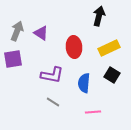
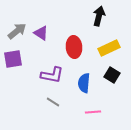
gray arrow: rotated 30 degrees clockwise
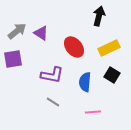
red ellipse: rotated 35 degrees counterclockwise
blue semicircle: moved 1 px right, 1 px up
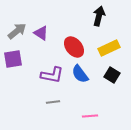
blue semicircle: moved 5 px left, 8 px up; rotated 42 degrees counterclockwise
gray line: rotated 40 degrees counterclockwise
pink line: moved 3 px left, 4 px down
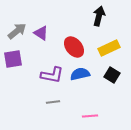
blue semicircle: rotated 114 degrees clockwise
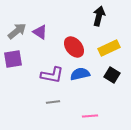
purple triangle: moved 1 px left, 1 px up
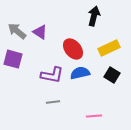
black arrow: moved 5 px left
gray arrow: rotated 102 degrees counterclockwise
red ellipse: moved 1 px left, 2 px down
purple square: rotated 24 degrees clockwise
blue semicircle: moved 1 px up
pink line: moved 4 px right
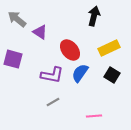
gray arrow: moved 12 px up
red ellipse: moved 3 px left, 1 px down
blue semicircle: rotated 42 degrees counterclockwise
gray line: rotated 24 degrees counterclockwise
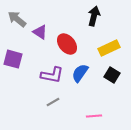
red ellipse: moved 3 px left, 6 px up
